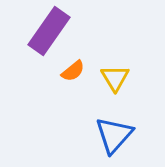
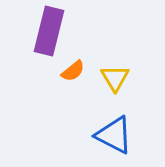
purple rectangle: rotated 21 degrees counterclockwise
blue triangle: rotated 45 degrees counterclockwise
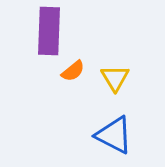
purple rectangle: rotated 12 degrees counterclockwise
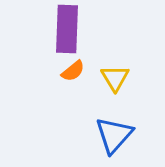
purple rectangle: moved 18 px right, 2 px up
blue triangle: rotated 45 degrees clockwise
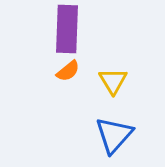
orange semicircle: moved 5 px left
yellow triangle: moved 2 px left, 3 px down
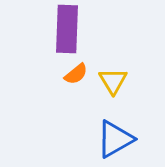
orange semicircle: moved 8 px right, 3 px down
blue triangle: moved 1 px right, 4 px down; rotated 18 degrees clockwise
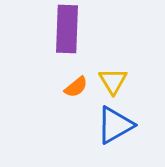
orange semicircle: moved 13 px down
blue triangle: moved 14 px up
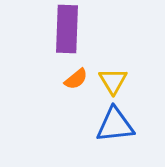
orange semicircle: moved 8 px up
blue triangle: rotated 24 degrees clockwise
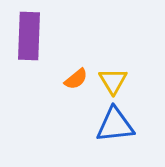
purple rectangle: moved 38 px left, 7 px down
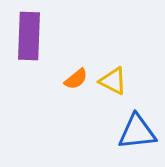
yellow triangle: rotated 32 degrees counterclockwise
blue triangle: moved 22 px right, 7 px down
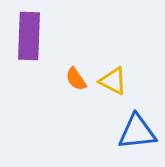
orange semicircle: rotated 95 degrees clockwise
